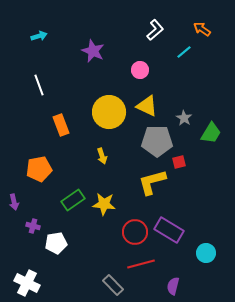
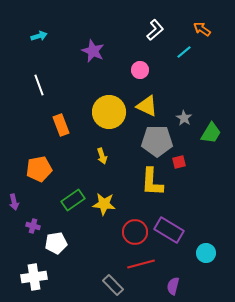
yellow L-shape: rotated 72 degrees counterclockwise
white cross: moved 7 px right, 6 px up; rotated 35 degrees counterclockwise
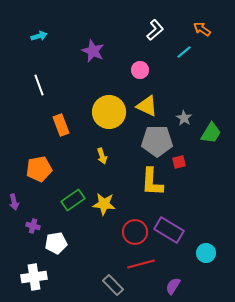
purple semicircle: rotated 18 degrees clockwise
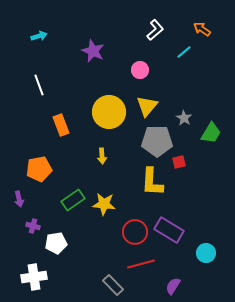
yellow triangle: rotated 45 degrees clockwise
yellow arrow: rotated 14 degrees clockwise
purple arrow: moved 5 px right, 3 px up
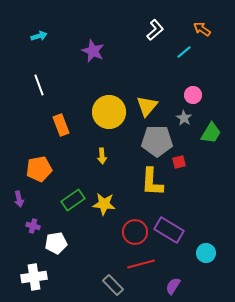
pink circle: moved 53 px right, 25 px down
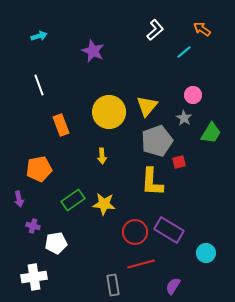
gray pentagon: rotated 20 degrees counterclockwise
gray rectangle: rotated 35 degrees clockwise
